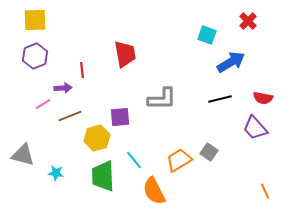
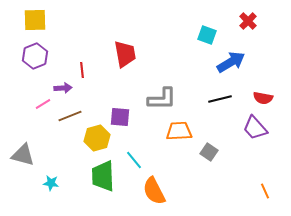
purple square: rotated 10 degrees clockwise
orange trapezoid: moved 29 px up; rotated 28 degrees clockwise
cyan star: moved 5 px left, 10 px down
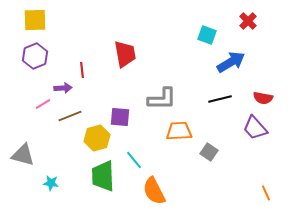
orange line: moved 1 px right, 2 px down
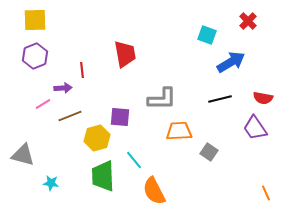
purple trapezoid: rotated 8 degrees clockwise
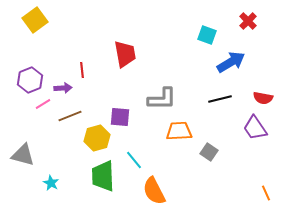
yellow square: rotated 35 degrees counterclockwise
purple hexagon: moved 5 px left, 24 px down
cyan star: rotated 21 degrees clockwise
